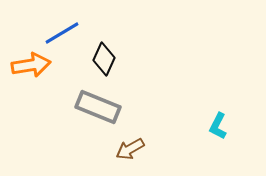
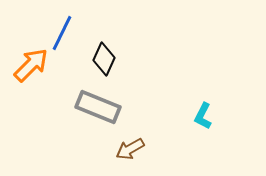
blue line: rotated 33 degrees counterclockwise
orange arrow: rotated 36 degrees counterclockwise
cyan L-shape: moved 15 px left, 10 px up
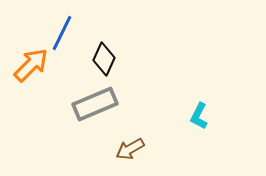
gray rectangle: moved 3 px left, 3 px up; rotated 45 degrees counterclockwise
cyan L-shape: moved 4 px left
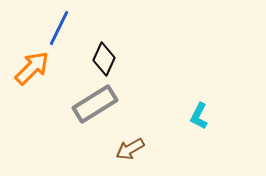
blue line: moved 3 px left, 5 px up
orange arrow: moved 1 px right, 3 px down
gray rectangle: rotated 9 degrees counterclockwise
